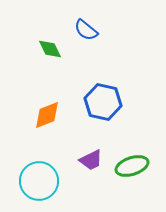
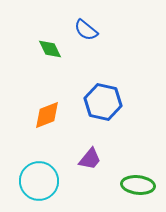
purple trapezoid: moved 1 px left, 1 px up; rotated 25 degrees counterclockwise
green ellipse: moved 6 px right, 19 px down; rotated 24 degrees clockwise
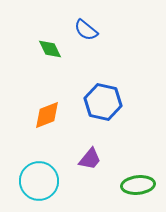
green ellipse: rotated 12 degrees counterclockwise
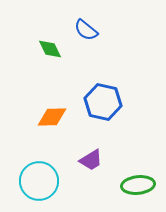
orange diamond: moved 5 px right, 2 px down; rotated 20 degrees clockwise
purple trapezoid: moved 1 px right, 1 px down; rotated 20 degrees clockwise
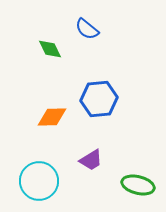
blue semicircle: moved 1 px right, 1 px up
blue hexagon: moved 4 px left, 3 px up; rotated 18 degrees counterclockwise
green ellipse: rotated 20 degrees clockwise
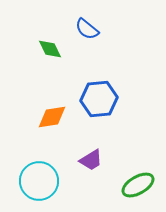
orange diamond: rotated 8 degrees counterclockwise
green ellipse: rotated 44 degrees counterclockwise
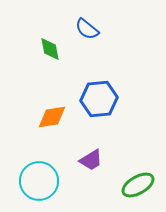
green diamond: rotated 15 degrees clockwise
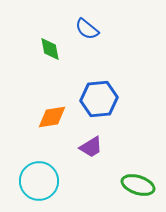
purple trapezoid: moved 13 px up
green ellipse: rotated 48 degrees clockwise
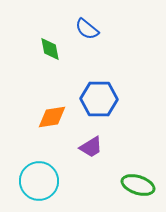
blue hexagon: rotated 6 degrees clockwise
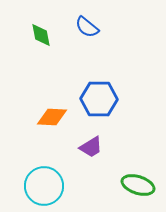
blue semicircle: moved 2 px up
green diamond: moved 9 px left, 14 px up
orange diamond: rotated 12 degrees clockwise
cyan circle: moved 5 px right, 5 px down
